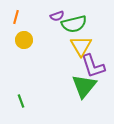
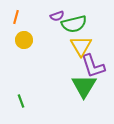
green triangle: rotated 8 degrees counterclockwise
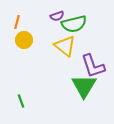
orange line: moved 1 px right, 5 px down
yellow triangle: moved 16 px left; rotated 20 degrees counterclockwise
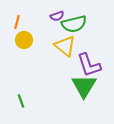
purple L-shape: moved 4 px left, 1 px up
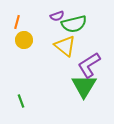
purple L-shape: rotated 76 degrees clockwise
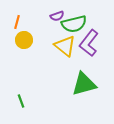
purple L-shape: moved 22 px up; rotated 20 degrees counterclockwise
green triangle: moved 2 px up; rotated 44 degrees clockwise
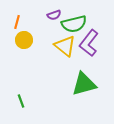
purple semicircle: moved 3 px left, 1 px up
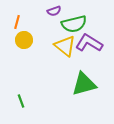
purple semicircle: moved 4 px up
purple L-shape: rotated 84 degrees clockwise
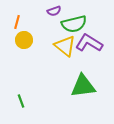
green triangle: moved 1 px left, 2 px down; rotated 8 degrees clockwise
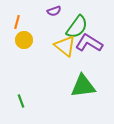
green semicircle: moved 3 px right, 3 px down; rotated 40 degrees counterclockwise
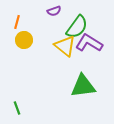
green line: moved 4 px left, 7 px down
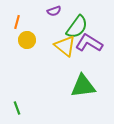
yellow circle: moved 3 px right
